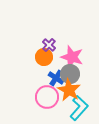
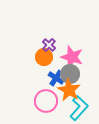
pink circle: moved 1 px left, 4 px down
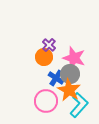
pink star: moved 2 px right, 1 px down
cyan L-shape: moved 3 px up
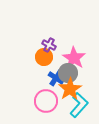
purple cross: rotated 16 degrees counterclockwise
pink star: rotated 15 degrees clockwise
gray circle: moved 2 px left, 1 px up
orange star: moved 1 px right, 1 px up; rotated 10 degrees clockwise
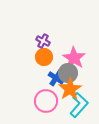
purple cross: moved 6 px left, 4 px up
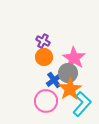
blue cross: moved 2 px left, 2 px down; rotated 21 degrees clockwise
cyan L-shape: moved 3 px right, 1 px up
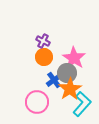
gray circle: moved 1 px left
pink circle: moved 9 px left, 1 px down
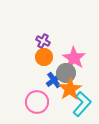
gray circle: moved 1 px left
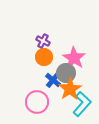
blue cross: moved 1 px left; rotated 14 degrees counterclockwise
